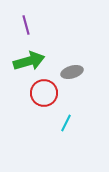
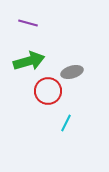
purple line: moved 2 px right, 2 px up; rotated 60 degrees counterclockwise
red circle: moved 4 px right, 2 px up
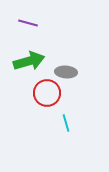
gray ellipse: moved 6 px left; rotated 20 degrees clockwise
red circle: moved 1 px left, 2 px down
cyan line: rotated 42 degrees counterclockwise
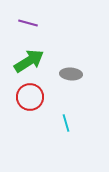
green arrow: rotated 16 degrees counterclockwise
gray ellipse: moved 5 px right, 2 px down
red circle: moved 17 px left, 4 px down
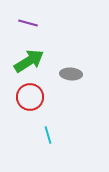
cyan line: moved 18 px left, 12 px down
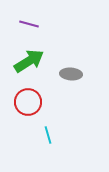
purple line: moved 1 px right, 1 px down
red circle: moved 2 px left, 5 px down
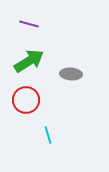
red circle: moved 2 px left, 2 px up
